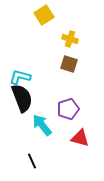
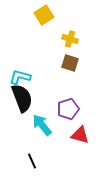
brown square: moved 1 px right, 1 px up
red triangle: moved 3 px up
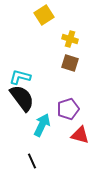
black semicircle: rotated 16 degrees counterclockwise
cyan arrow: rotated 65 degrees clockwise
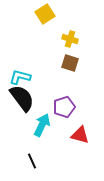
yellow square: moved 1 px right, 1 px up
purple pentagon: moved 4 px left, 2 px up
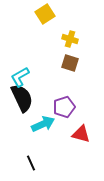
cyan L-shape: rotated 45 degrees counterclockwise
black semicircle: rotated 12 degrees clockwise
cyan arrow: moved 1 px right, 1 px up; rotated 40 degrees clockwise
red triangle: moved 1 px right, 1 px up
black line: moved 1 px left, 2 px down
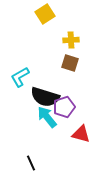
yellow cross: moved 1 px right, 1 px down; rotated 21 degrees counterclockwise
black semicircle: moved 23 px right, 1 px up; rotated 132 degrees clockwise
cyan arrow: moved 4 px right, 7 px up; rotated 105 degrees counterclockwise
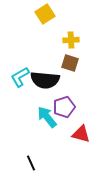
black semicircle: moved 17 px up; rotated 12 degrees counterclockwise
